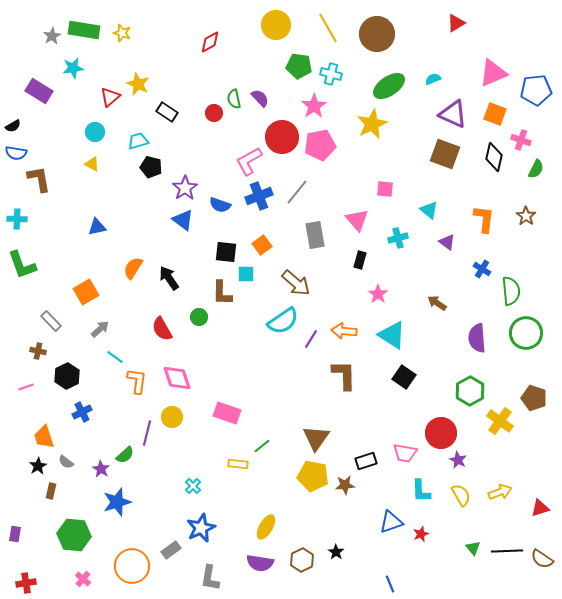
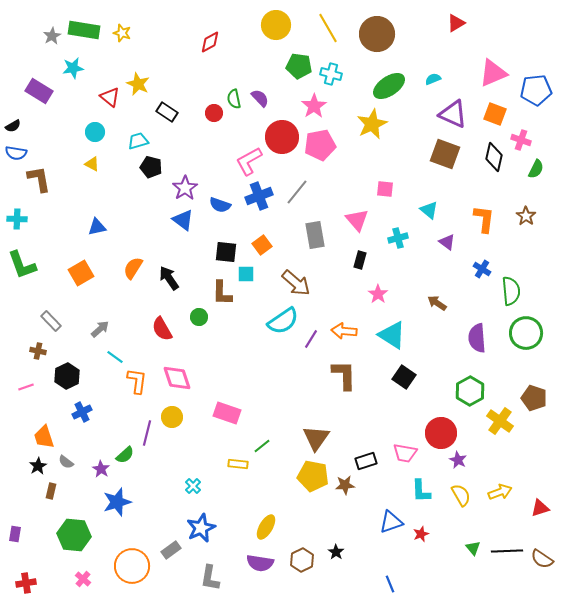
red triangle at (110, 97): rotated 40 degrees counterclockwise
orange square at (86, 292): moved 5 px left, 19 px up
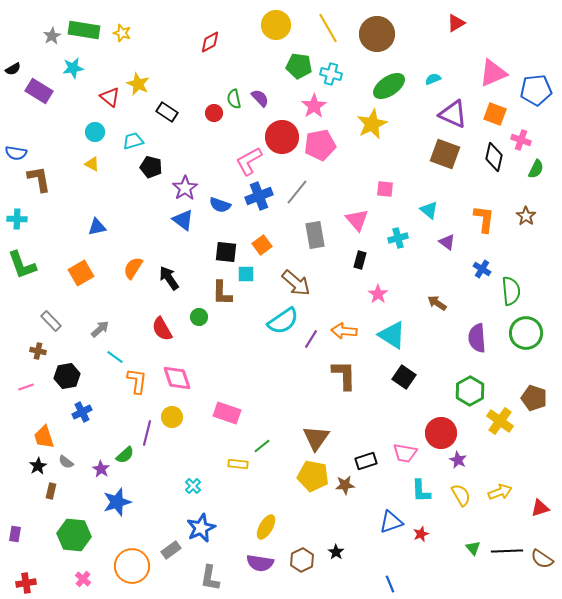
black semicircle at (13, 126): moved 57 px up
cyan trapezoid at (138, 141): moved 5 px left
black hexagon at (67, 376): rotated 15 degrees clockwise
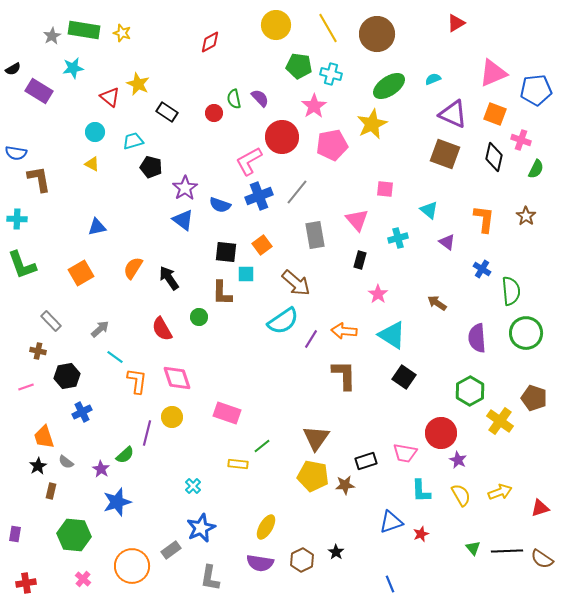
pink pentagon at (320, 145): moved 12 px right
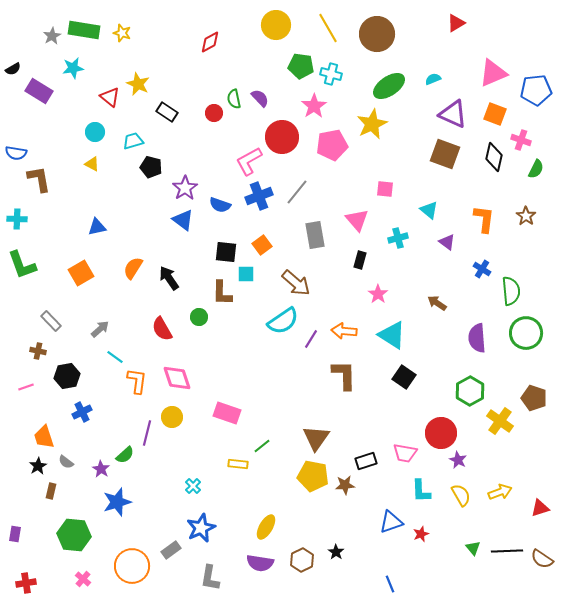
green pentagon at (299, 66): moved 2 px right
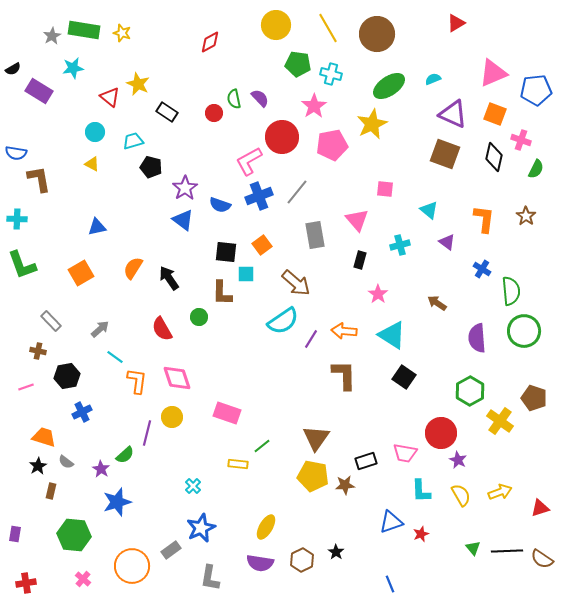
green pentagon at (301, 66): moved 3 px left, 2 px up
cyan cross at (398, 238): moved 2 px right, 7 px down
green circle at (526, 333): moved 2 px left, 2 px up
orange trapezoid at (44, 437): rotated 125 degrees clockwise
